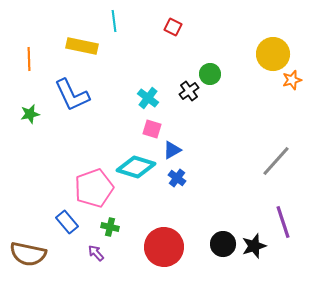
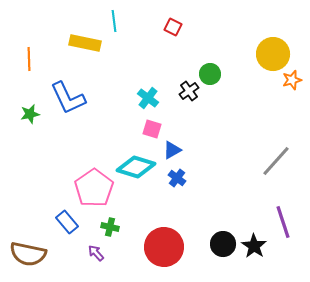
yellow rectangle: moved 3 px right, 3 px up
blue L-shape: moved 4 px left, 3 px down
pink pentagon: rotated 15 degrees counterclockwise
black star: rotated 20 degrees counterclockwise
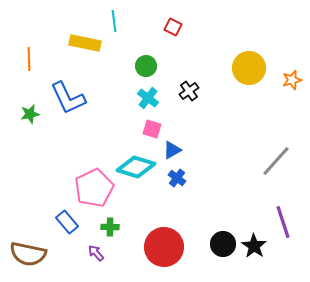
yellow circle: moved 24 px left, 14 px down
green circle: moved 64 px left, 8 px up
pink pentagon: rotated 9 degrees clockwise
green cross: rotated 12 degrees counterclockwise
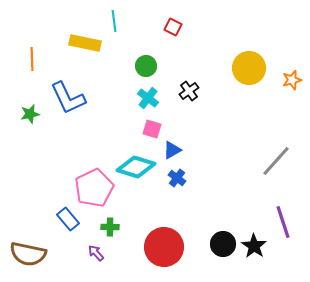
orange line: moved 3 px right
blue rectangle: moved 1 px right, 3 px up
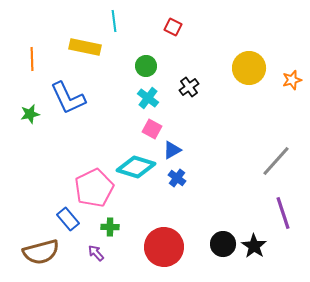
yellow rectangle: moved 4 px down
black cross: moved 4 px up
pink square: rotated 12 degrees clockwise
purple line: moved 9 px up
brown semicircle: moved 13 px right, 2 px up; rotated 27 degrees counterclockwise
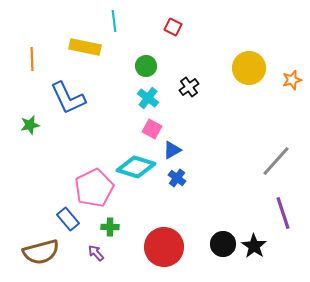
green star: moved 11 px down
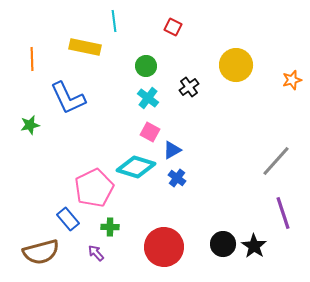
yellow circle: moved 13 px left, 3 px up
pink square: moved 2 px left, 3 px down
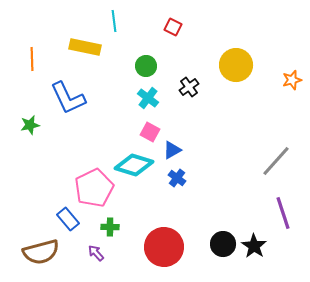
cyan diamond: moved 2 px left, 2 px up
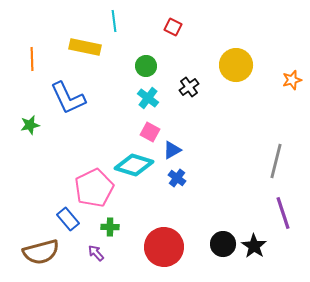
gray line: rotated 28 degrees counterclockwise
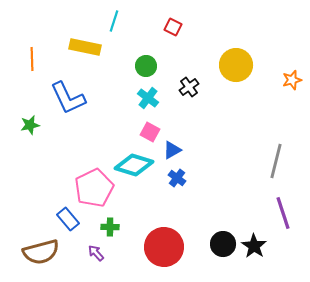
cyan line: rotated 25 degrees clockwise
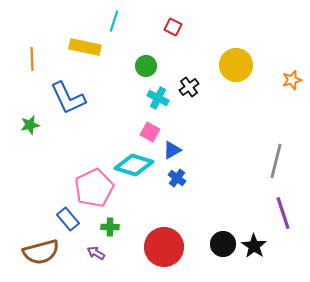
cyan cross: moved 10 px right; rotated 10 degrees counterclockwise
purple arrow: rotated 18 degrees counterclockwise
